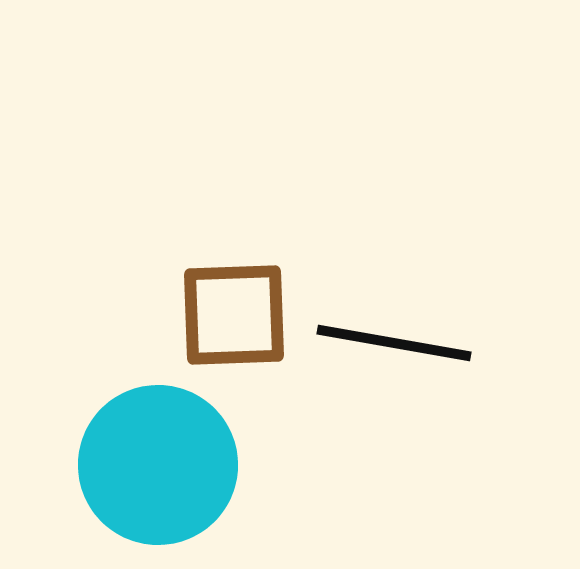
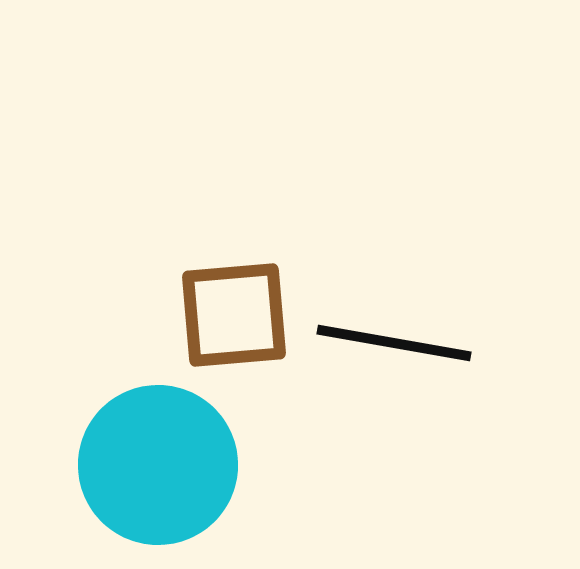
brown square: rotated 3 degrees counterclockwise
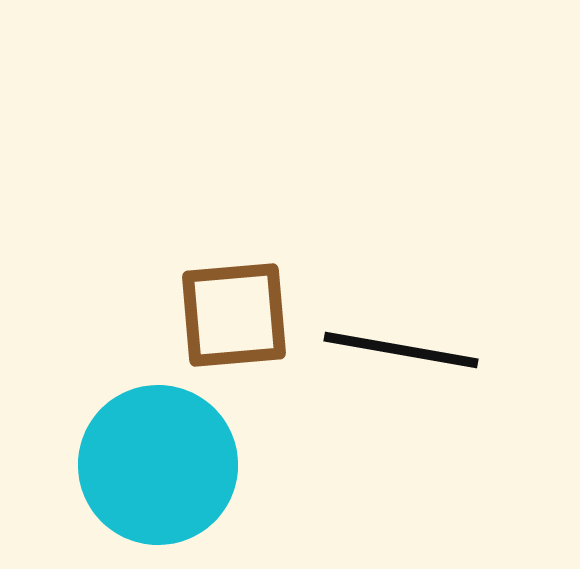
black line: moved 7 px right, 7 px down
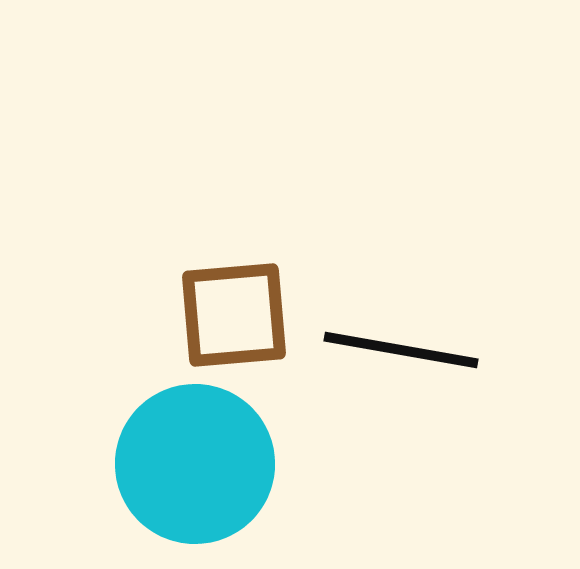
cyan circle: moved 37 px right, 1 px up
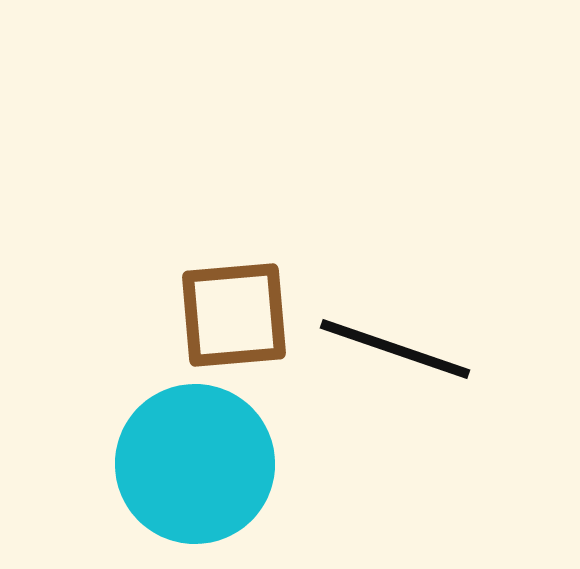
black line: moved 6 px left, 1 px up; rotated 9 degrees clockwise
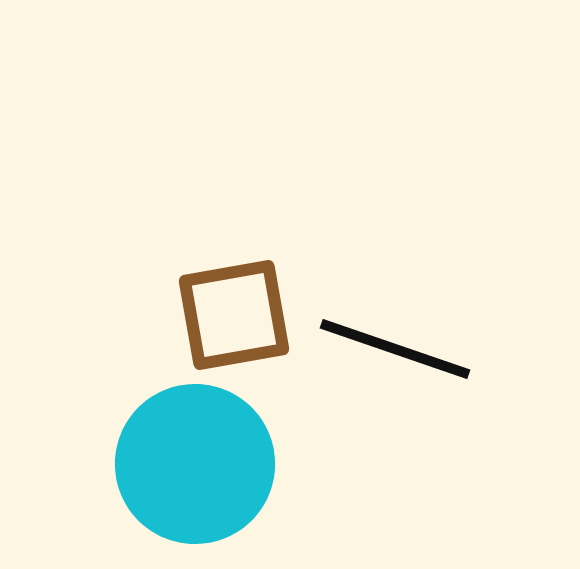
brown square: rotated 5 degrees counterclockwise
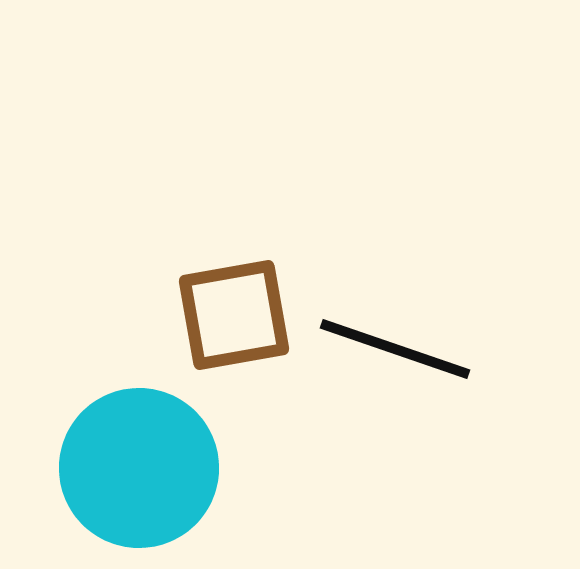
cyan circle: moved 56 px left, 4 px down
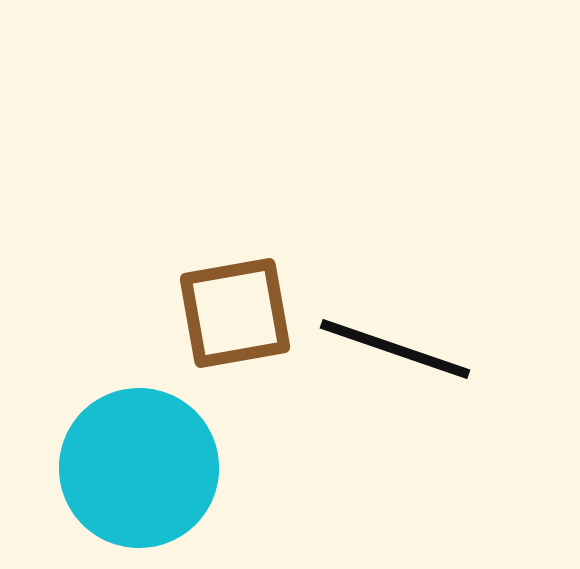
brown square: moved 1 px right, 2 px up
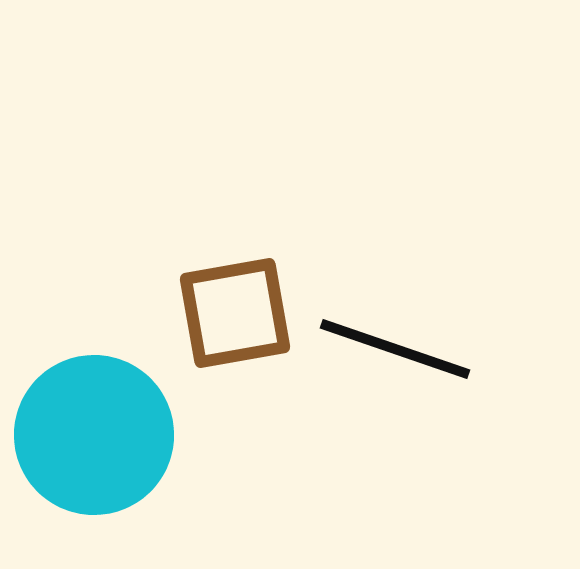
cyan circle: moved 45 px left, 33 px up
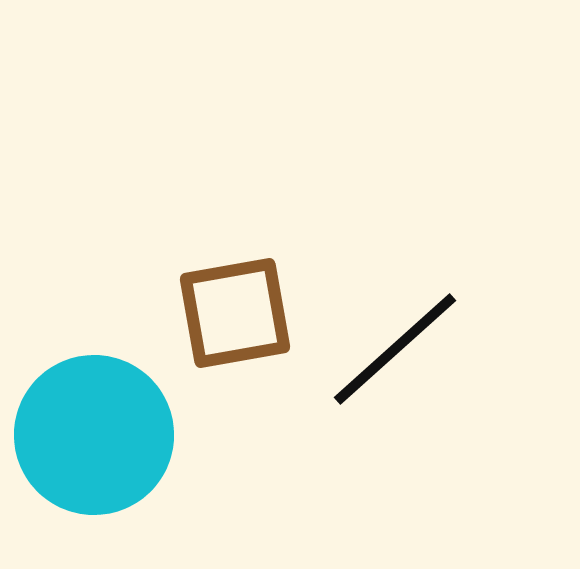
black line: rotated 61 degrees counterclockwise
